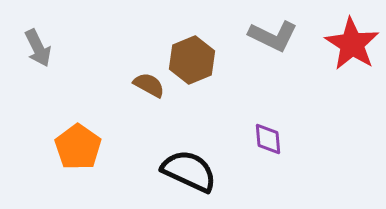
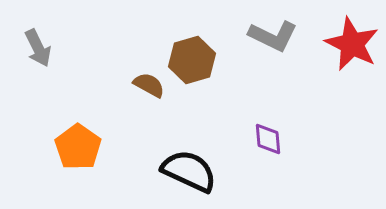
red star: rotated 6 degrees counterclockwise
brown hexagon: rotated 6 degrees clockwise
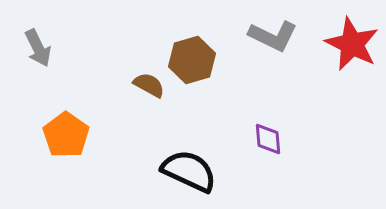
orange pentagon: moved 12 px left, 12 px up
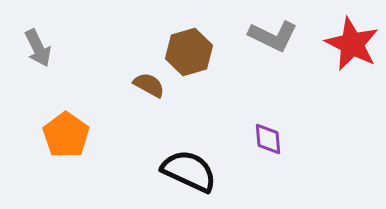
brown hexagon: moved 3 px left, 8 px up
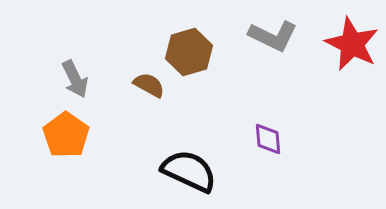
gray arrow: moved 37 px right, 31 px down
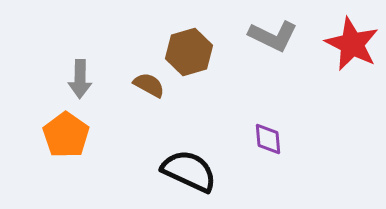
gray arrow: moved 5 px right; rotated 27 degrees clockwise
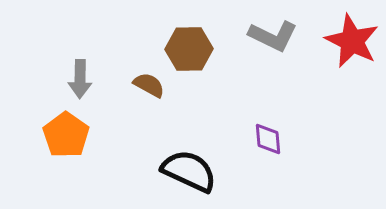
red star: moved 3 px up
brown hexagon: moved 3 px up; rotated 15 degrees clockwise
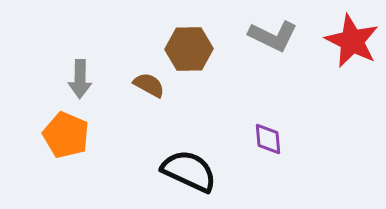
orange pentagon: rotated 12 degrees counterclockwise
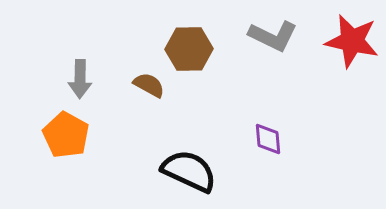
red star: rotated 14 degrees counterclockwise
orange pentagon: rotated 6 degrees clockwise
